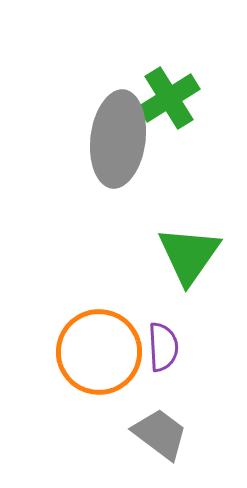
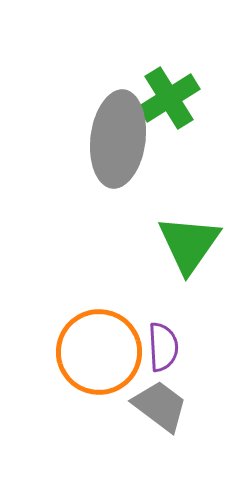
green triangle: moved 11 px up
gray trapezoid: moved 28 px up
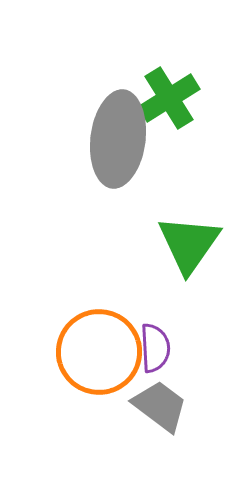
purple semicircle: moved 8 px left, 1 px down
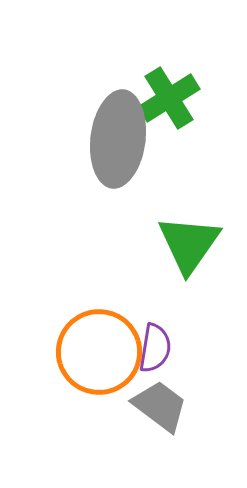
purple semicircle: rotated 12 degrees clockwise
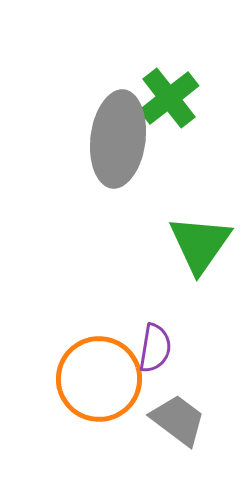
green cross: rotated 6 degrees counterclockwise
green triangle: moved 11 px right
orange circle: moved 27 px down
gray trapezoid: moved 18 px right, 14 px down
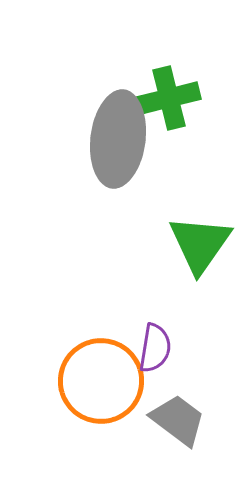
green cross: rotated 24 degrees clockwise
orange circle: moved 2 px right, 2 px down
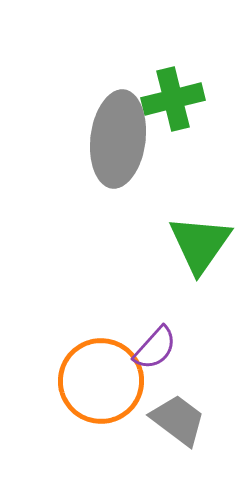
green cross: moved 4 px right, 1 px down
purple semicircle: rotated 33 degrees clockwise
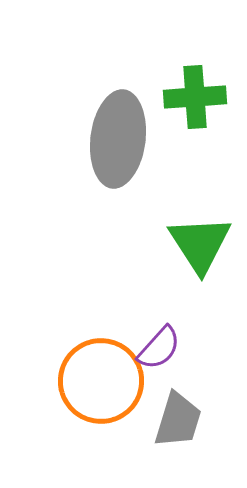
green cross: moved 22 px right, 2 px up; rotated 10 degrees clockwise
green triangle: rotated 8 degrees counterclockwise
purple semicircle: moved 4 px right
gray trapezoid: rotated 70 degrees clockwise
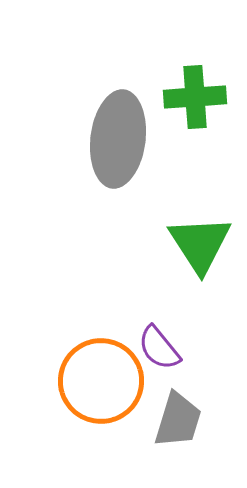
purple semicircle: rotated 99 degrees clockwise
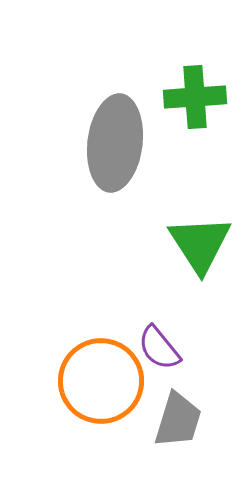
gray ellipse: moved 3 px left, 4 px down
